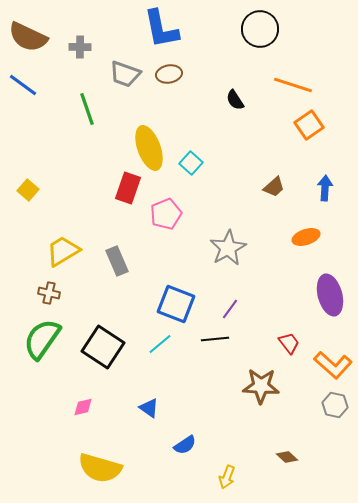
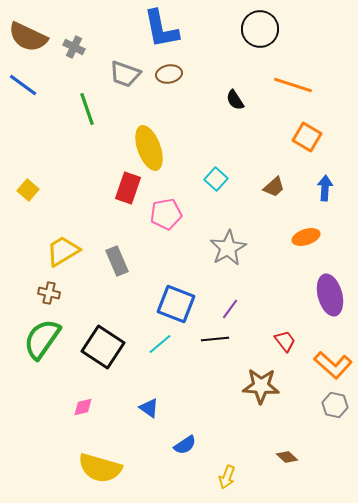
gray cross: moved 6 px left; rotated 25 degrees clockwise
orange square: moved 2 px left, 12 px down; rotated 24 degrees counterclockwise
cyan square: moved 25 px right, 16 px down
pink pentagon: rotated 12 degrees clockwise
red trapezoid: moved 4 px left, 2 px up
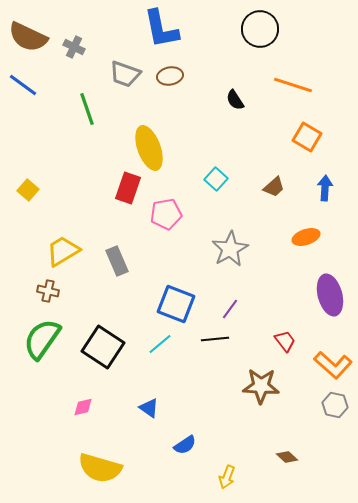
brown ellipse: moved 1 px right, 2 px down
gray star: moved 2 px right, 1 px down
brown cross: moved 1 px left, 2 px up
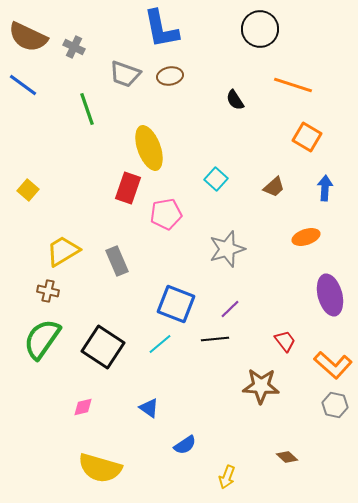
gray star: moved 3 px left; rotated 12 degrees clockwise
purple line: rotated 10 degrees clockwise
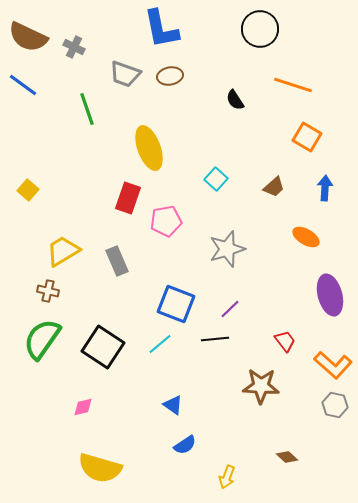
red rectangle: moved 10 px down
pink pentagon: moved 7 px down
orange ellipse: rotated 48 degrees clockwise
blue triangle: moved 24 px right, 3 px up
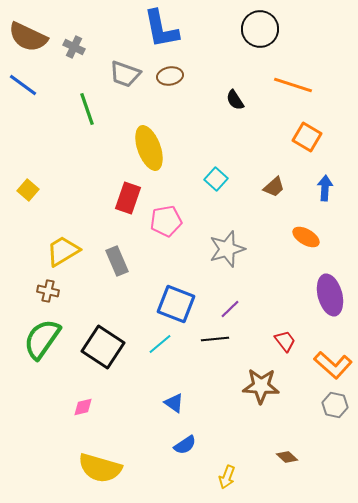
blue triangle: moved 1 px right, 2 px up
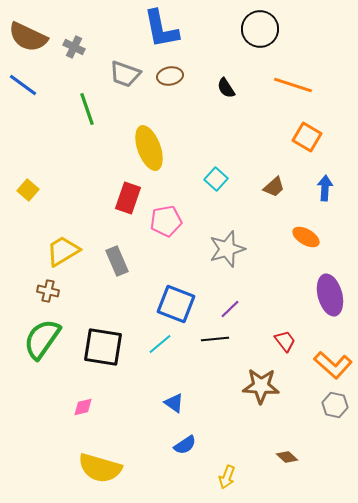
black semicircle: moved 9 px left, 12 px up
black square: rotated 24 degrees counterclockwise
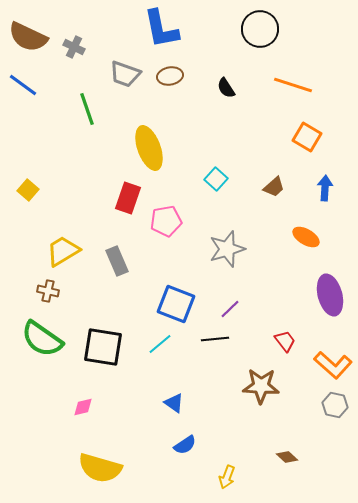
green semicircle: rotated 90 degrees counterclockwise
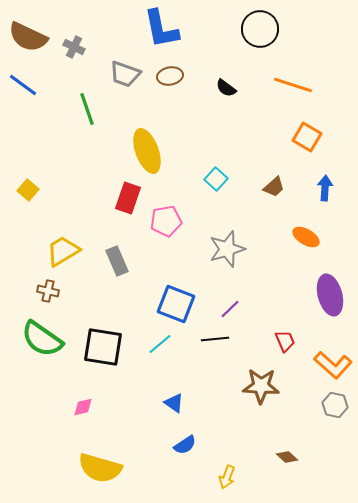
black semicircle: rotated 20 degrees counterclockwise
yellow ellipse: moved 2 px left, 3 px down
red trapezoid: rotated 15 degrees clockwise
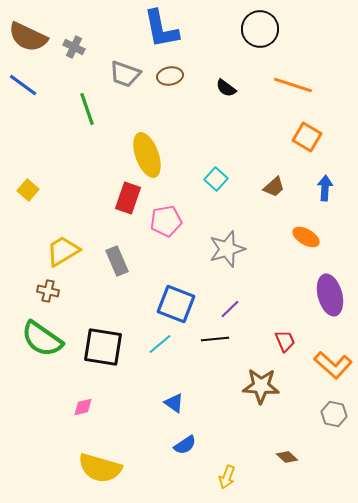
yellow ellipse: moved 4 px down
gray hexagon: moved 1 px left, 9 px down
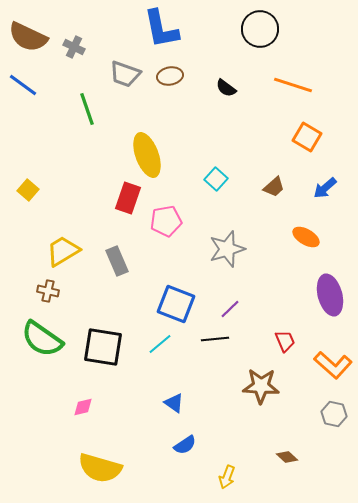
blue arrow: rotated 135 degrees counterclockwise
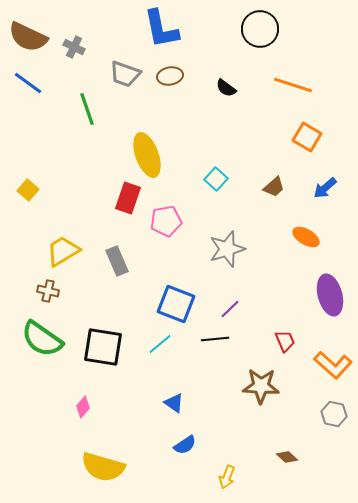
blue line: moved 5 px right, 2 px up
pink diamond: rotated 35 degrees counterclockwise
yellow semicircle: moved 3 px right, 1 px up
